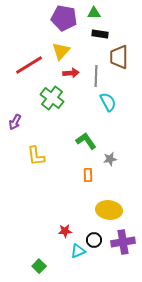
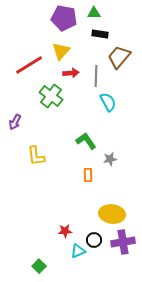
brown trapezoid: rotated 40 degrees clockwise
green cross: moved 1 px left, 2 px up
yellow ellipse: moved 3 px right, 4 px down
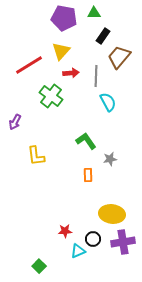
black rectangle: moved 3 px right, 2 px down; rotated 63 degrees counterclockwise
black circle: moved 1 px left, 1 px up
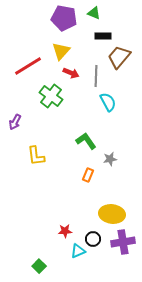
green triangle: rotated 24 degrees clockwise
black rectangle: rotated 56 degrees clockwise
red line: moved 1 px left, 1 px down
red arrow: rotated 28 degrees clockwise
orange rectangle: rotated 24 degrees clockwise
